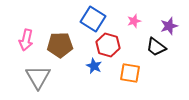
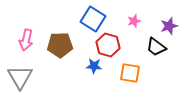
blue star: rotated 21 degrees counterclockwise
gray triangle: moved 18 px left
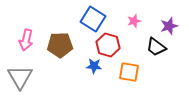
orange square: moved 1 px left, 1 px up
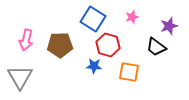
pink star: moved 2 px left, 4 px up
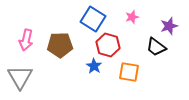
blue star: rotated 28 degrees clockwise
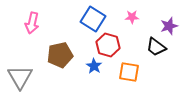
pink star: rotated 16 degrees clockwise
pink arrow: moved 6 px right, 17 px up
brown pentagon: moved 10 px down; rotated 10 degrees counterclockwise
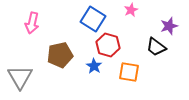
pink star: moved 1 px left, 7 px up; rotated 24 degrees counterclockwise
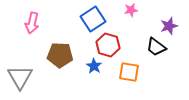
pink star: rotated 16 degrees clockwise
blue square: rotated 25 degrees clockwise
brown pentagon: rotated 15 degrees clockwise
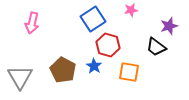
brown pentagon: moved 3 px right, 15 px down; rotated 25 degrees clockwise
